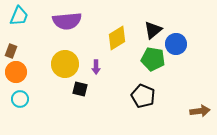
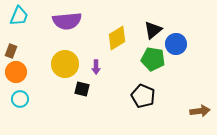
black square: moved 2 px right
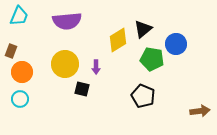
black triangle: moved 10 px left, 1 px up
yellow diamond: moved 1 px right, 2 px down
green pentagon: moved 1 px left
orange circle: moved 6 px right
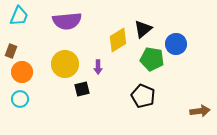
purple arrow: moved 2 px right
black square: rotated 28 degrees counterclockwise
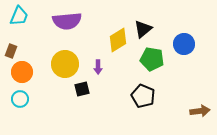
blue circle: moved 8 px right
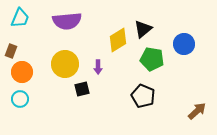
cyan trapezoid: moved 1 px right, 2 px down
brown arrow: moved 3 px left; rotated 36 degrees counterclockwise
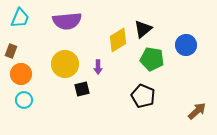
blue circle: moved 2 px right, 1 px down
orange circle: moved 1 px left, 2 px down
cyan circle: moved 4 px right, 1 px down
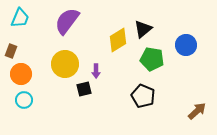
purple semicircle: rotated 132 degrees clockwise
purple arrow: moved 2 px left, 4 px down
black square: moved 2 px right
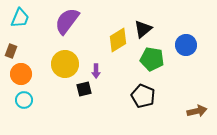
brown arrow: rotated 30 degrees clockwise
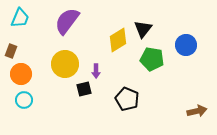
black triangle: rotated 12 degrees counterclockwise
black pentagon: moved 16 px left, 3 px down
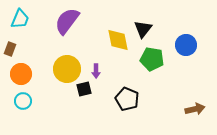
cyan trapezoid: moved 1 px down
yellow diamond: rotated 70 degrees counterclockwise
brown rectangle: moved 1 px left, 2 px up
yellow circle: moved 2 px right, 5 px down
cyan circle: moved 1 px left, 1 px down
brown arrow: moved 2 px left, 2 px up
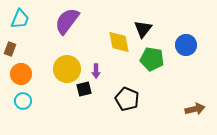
yellow diamond: moved 1 px right, 2 px down
